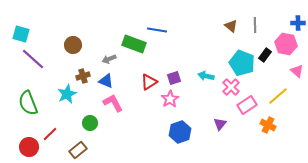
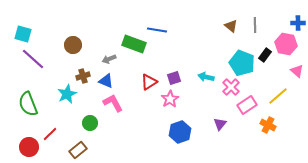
cyan square: moved 2 px right
cyan arrow: moved 1 px down
green semicircle: moved 1 px down
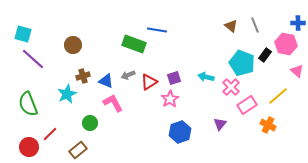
gray line: rotated 21 degrees counterclockwise
gray arrow: moved 19 px right, 16 px down
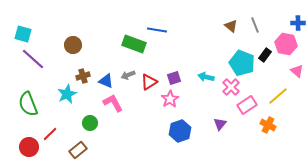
blue hexagon: moved 1 px up
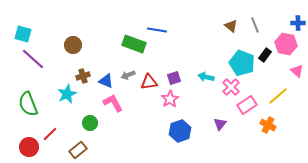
red triangle: rotated 24 degrees clockwise
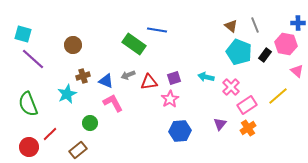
green rectangle: rotated 15 degrees clockwise
cyan pentagon: moved 3 px left, 11 px up
orange cross: moved 20 px left, 3 px down; rotated 28 degrees clockwise
blue hexagon: rotated 15 degrees clockwise
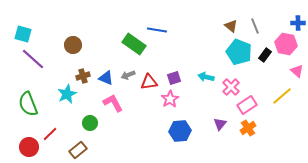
gray line: moved 1 px down
blue triangle: moved 3 px up
yellow line: moved 4 px right
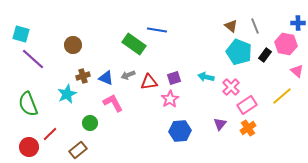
cyan square: moved 2 px left
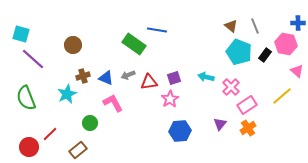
green semicircle: moved 2 px left, 6 px up
